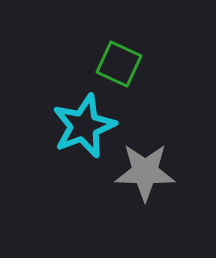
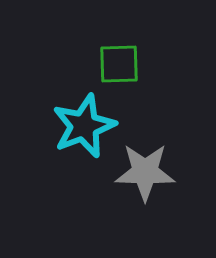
green square: rotated 27 degrees counterclockwise
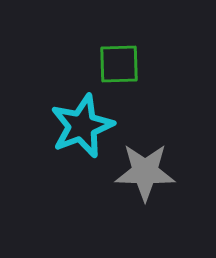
cyan star: moved 2 px left
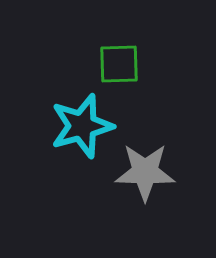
cyan star: rotated 6 degrees clockwise
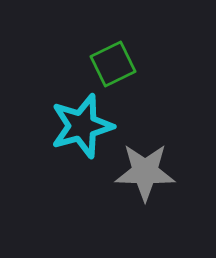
green square: moved 6 px left; rotated 24 degrees counterclockwise
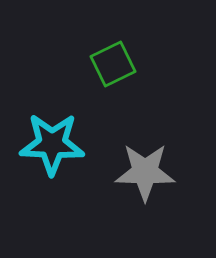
cyan star: moved 30 px left, 18 px down; rotated 18 degrees clockwise
